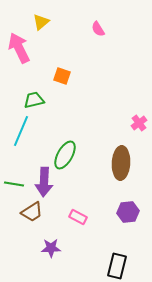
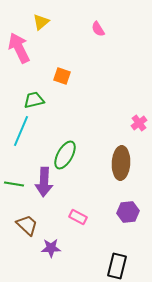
brown trapezoid: moved 5 px left, 13 px down; rotated 105 degrees counterclockwise
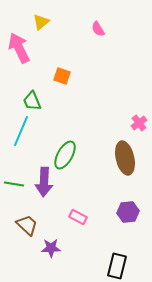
green trapezoid: moved 2 px left, 1 px down; rotated 100 degrees counterclockwise
brown ellipse: moved 4 px right, 5 px up; rotated 16 degrees counterclockwise
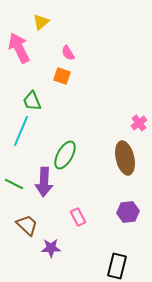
pink semicircle: moved 30 px left, 24 px down
green line: rotated 18 degrees clockwise
pink rectangle: rotated 36 degrees clockwise
